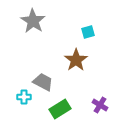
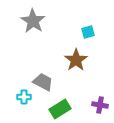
purple cross: rotated 21 degrees counterclockwise
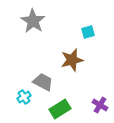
brown star: moved 4 px left; rotated 20 degrees clockwise
cyan cross: rotated 32 degrees counterclockwise
purple cross: rotated 21 degrees clockwise
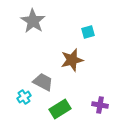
purple cross: rotated 21 degrees counterclockwise
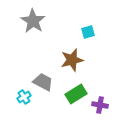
green rectangle: moved 16 px right, 15 px up
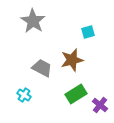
gray trapezoid: moved 1 px left, 14 px up
cyan cross: moved 2 px up; rotated 24 degrees counterclockwise
purple cross: rotated 28 degrees clockwise
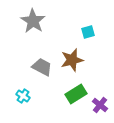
gray trapezoid: moved 1 px up
cyan cross: moved 1 px left, 1 px down
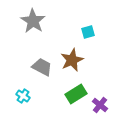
brown star: rotated 10 degrees counterclockwise
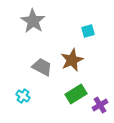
cyan square: moved 1 px up
purple cross: rotated 21 degrees clockwise
